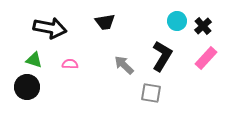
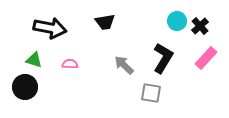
black cross: moved 3 px left
black L-shape: moved 1 px right, 2 px down
black circle: moved 2 px left
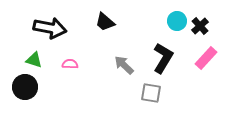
black trapezoid: rotated 50 degrees clockwise
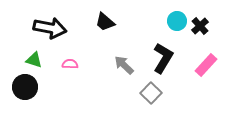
pink rectangle: moved 7 px down
gray square: rotated 35 degrees clockwise
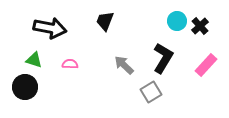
black trapezoid: moved 1 px up; rotated 70 degrees clockwise
gray square: moved 1 px up; rotated 15 degrees clockwise
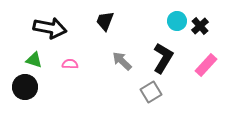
gray arrow: moved 2 px left, 4 px up
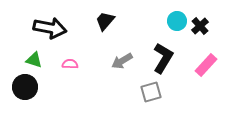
black trapezoid: rotated 20 degrees clockwise
gray arrow: rotated 75 degrees counterclockwise
gray square: rotated 15 degrees clockwise
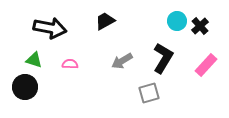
black trapezoid: rotated 20 degrees clockwise
gray square: moved 2 px left, 1 px down
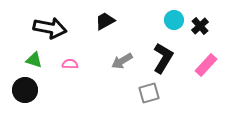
cyan circle: moved 3 px left, 1 px up
black circle: moved 3 px down
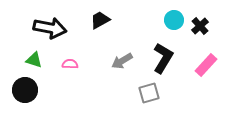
black trapezoid: moved 5 px left, 1 px up
